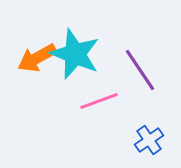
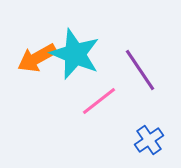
pink line: rotated 18 degrees counterclockwise
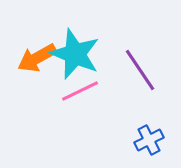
pink line: moved 19 px left, 10 px up; rotated 12 degrees clockwise
blue cross: rotated 8 degrees clockwise
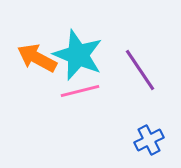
cyan star: moved 3 px right, 1 px down
orange arrow: rotated 57 degrees clockwise
pink line: rotated 12 degrees clockwise
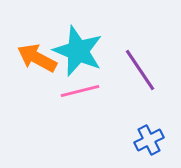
cyan star: moved 4 px up
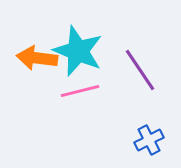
orange arrow: rotated 21 degrees counterclockwise
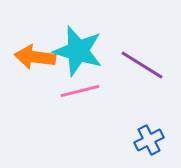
cyan star: rotated 6 degrees counterclockwise
orange arrow: moved 2 px left, 1 px up
purple line: moved 2 px right, 5 px up; rotated 24 degrees counterclockwise
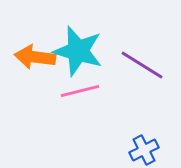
blue cross: moved 5 px left, 10 px down
